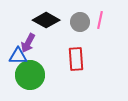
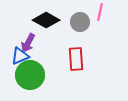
pink line: moved 8 px up
blue triangle: moved 2 px right; rotated 24 degrees counterclockwise
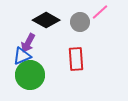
pink line: rotated 36 degrees clockwise
blue triangle: moved 2 px right
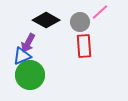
red rectangle: moved 8 px right, 13 px up
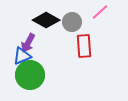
gray circle: moved 8 px left
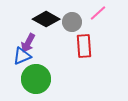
pink line: moved 2 px left, 1 px down
black diamond: moved 1 px up
green circle: moved 6 px right, 4 px down
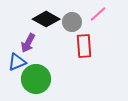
pink line: moved 1 px down
blue triangle: moved 5 px left, 6 px down
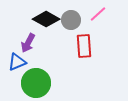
gray circle: moved 1 px left, 2 px up
green circle: moved 4 px down
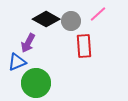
gray circle: moved 1 px down
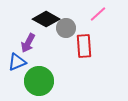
gray circle: moved 5 px left, 7 px down
green circle: moved 3 px right, 2 px up
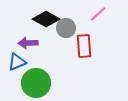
purple arrow: rotated 60 degrees clockwise
green circle: moved 3 px left, 2 px down
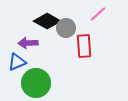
black diamond: moved 1 px right, 2 px down
